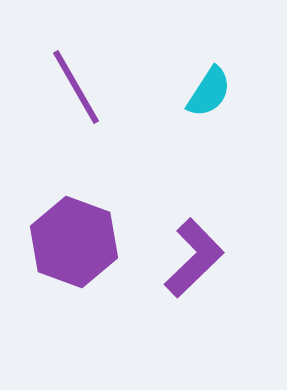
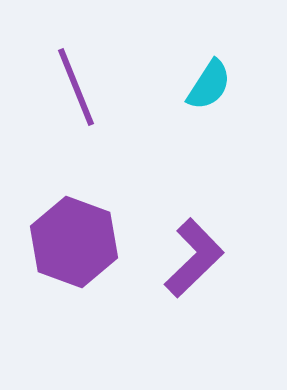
purple line: rotated 8 degrees clockwise
cyan semicircle: moved 7 px up
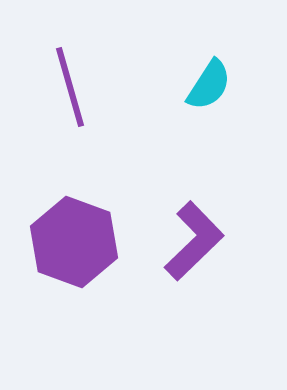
purple line: moved 6 px left; rotated 6 degrees clockwise
purple L-shape: moved 17 px up
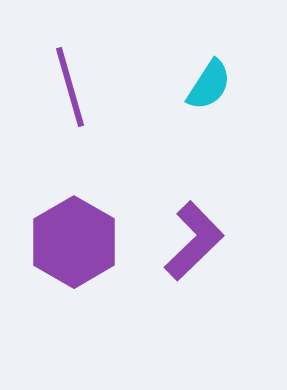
purple hexagon: rotated 10 degrees clockwise
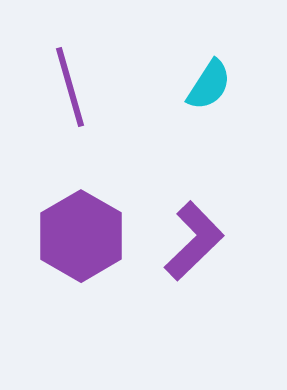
purple hexagon: moved 7 px right, 6 px up
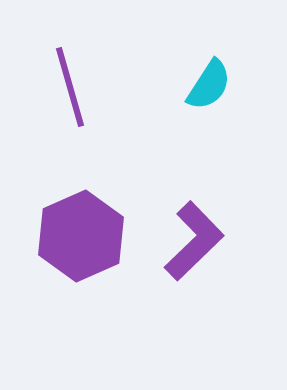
purple hexagon: rotated 6 degrees clockwise
